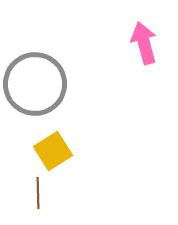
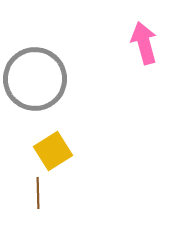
gray circle: moved 5 px up
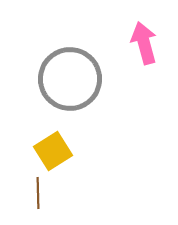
gray circle: moved 35 px right
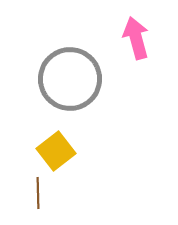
pink arrow: moved 8 px left, 5 px up
yellow square: moved 3 px right; rotated 6 degrees counterclockwise
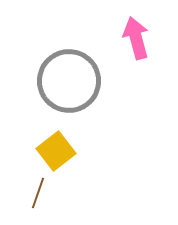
gray circle: moved 1 px left, 2 px down
brown line: rotated 20 degrees clockwise
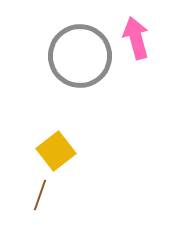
gray circle: moved 11 px right, 25 px up
brown line: moved 2 px right, 2 px down
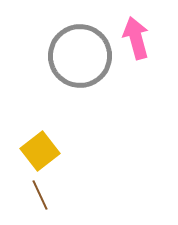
yellow square: moved 16 px left
brown line: rotated 44 degrees counterclockwise
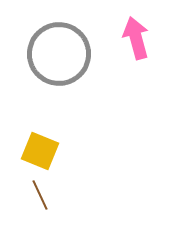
gray circle: moved 21 px left, 2 px up
yellow square: rotated 30 degrees counterclockwise
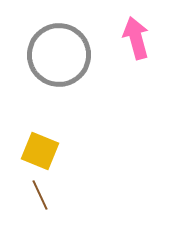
gray circle: moved 1 px down
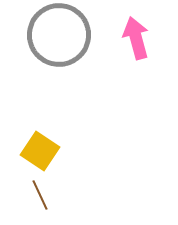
gray circle: moved 20 px up
yellow square: rotated 12 degrees clockwise
